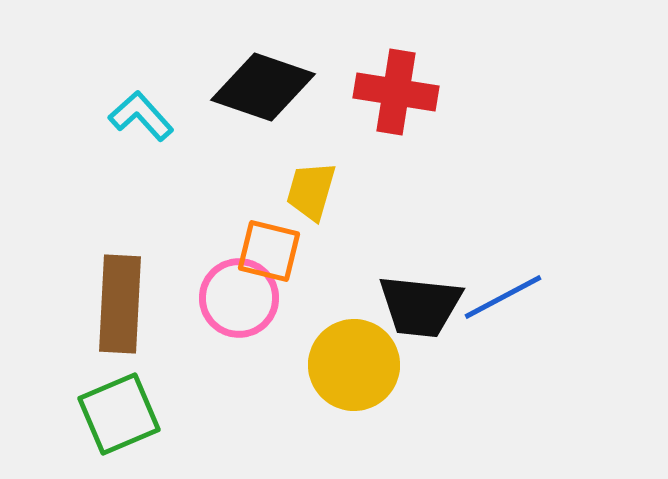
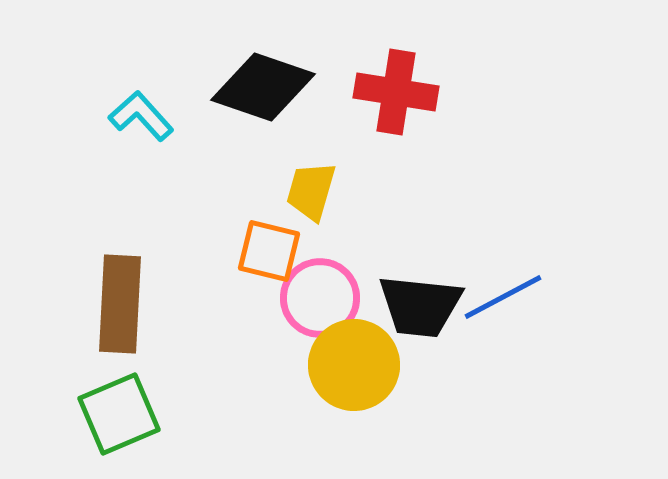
pink circle: moved 81 px right
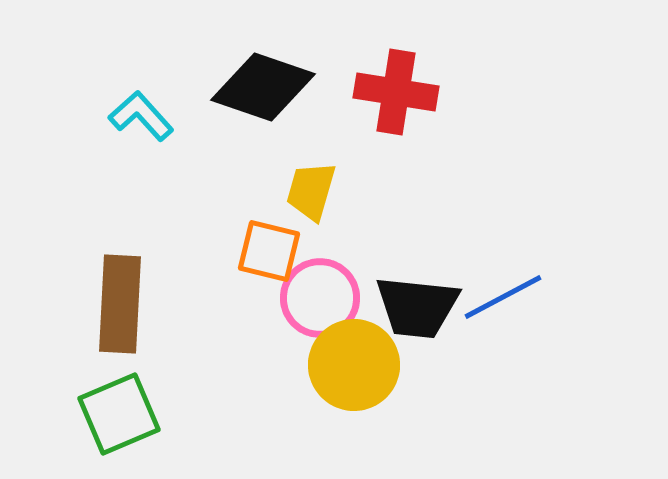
black trapezoid: moved 3 px left, 1 px down
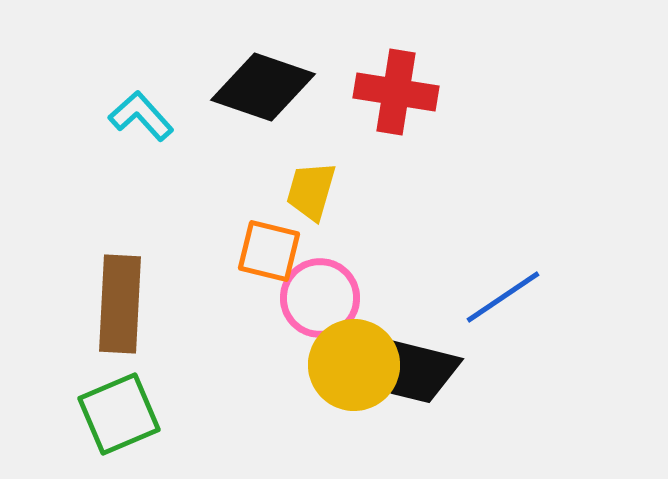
blue line: rotated 6 degrees counterclockwise
black trapezoid: moved 63 px down; rotated 8 degrees clockwise
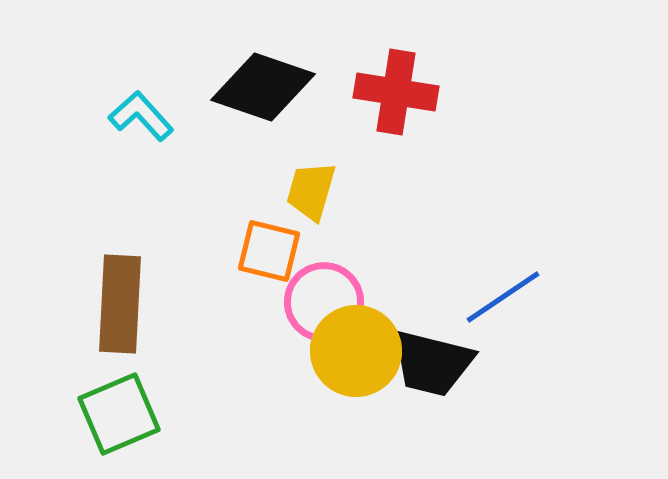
pink circle: moved 4 px right, 4 px down
yellow circle: moved 2 px right, 14 px up
black trapezoid: moved 15 px right, 7 px up
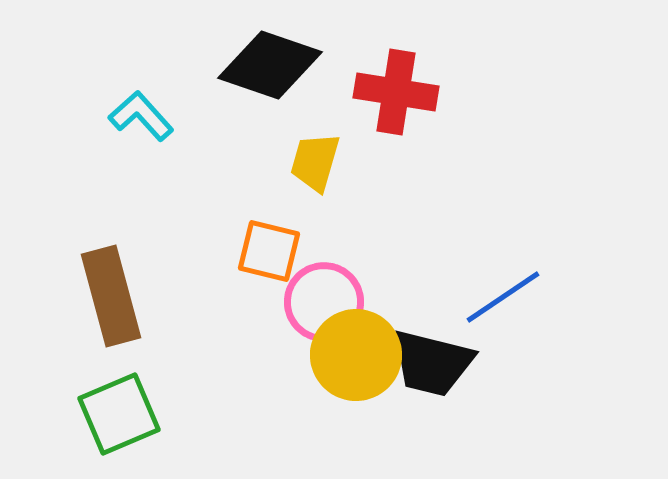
black diamond: moved 7 px right, 22 px up
yellow trapezoid: moved 4 px right, 29 px up
brown rectangle: moved 9 px left, 8 px up; rotated 18 degrees counterclockwise
yellow circle: moved 4 px down
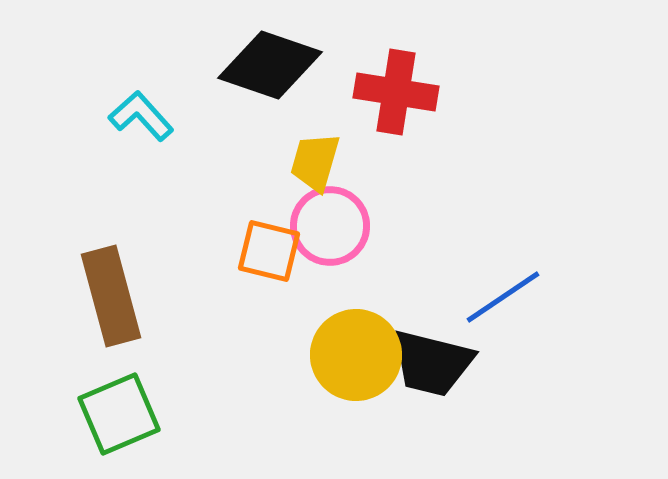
pink circle: moved 6 px right, 76 px up
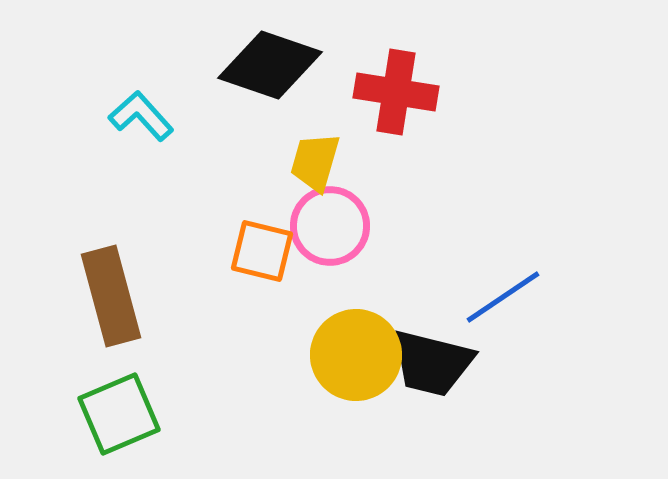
orange square: moved 7 px left
